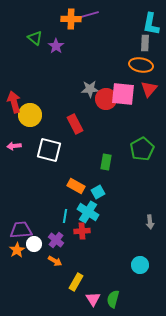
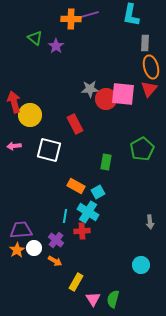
cyan L-shape: moved 20 px left, 9 px up
orange ellipse: moved 10 px right, 2 px down; rotated 65 degrees clockwise
white circle: moved 4 px down
cyan circle: moved 1 px right
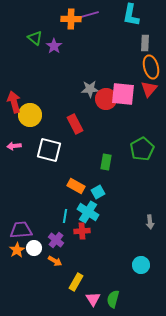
purple star: moved 2 px left
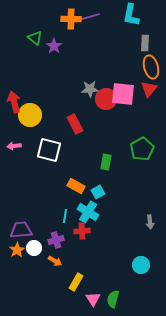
purple line: moved 1 px right, 2 px down
purple cross: rotated 35 degrees clockwise
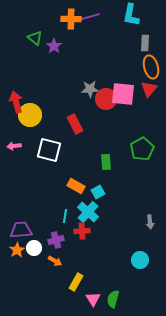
red arrow: moved 2 px right
green rectangle: rotated 14 degrees counterclockwise
cyan cross: rotated 10 degrees clockwise
cyan circle: moved 1 px left, 5 px up
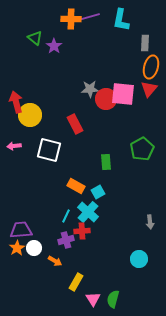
cyan L-shape: moved 10 px left, 5 px down
orange ellipse: rotated 30 degrees clockwise
cyan line: moved 1 px right; rotated 16 degrees clockwise
purple cross: moved 10 px right
orange star: moved 2 px up
cyan circle: moved 1 px left, 1 px up
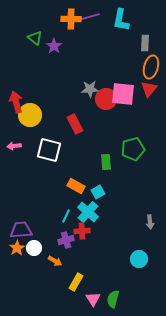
green pentagon: moved 9 px left; rotated 15 degrees clockwise
